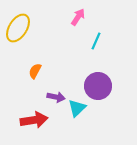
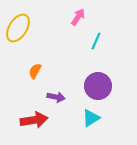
cyan triangle: moved 14 px right, 10 px down; rotated 12 degrees clockwise
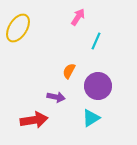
orange semicircle: moved 34 px right
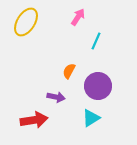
yellow ellipse: moved 8 px right, 6 px up
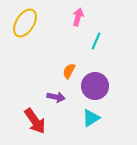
pink arrow: rotated 18 degrees counterclockwise
yellow ellipse: moved 1 px left, 1 px down
purple circle: moved 3 px left
red arrow: moved 1 px right, 1 px down; rotated 64 degrees clockwise
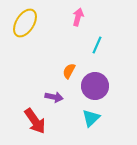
cyan line: moved 1 px right, 4 px down
purple arrow: moved 2 px left
cyan triangle: rotated 12 degrees counterclockwise
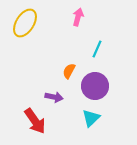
cyan line: moved 4 px down
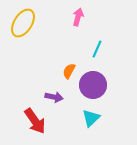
yellow ellipse: moved 2 px left
purple circle: moved 2 px left, 1 px up
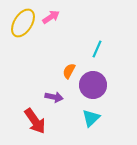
pink arrow: moved 27 px left; rotated 42 degrees clockwise
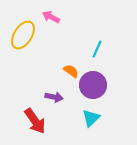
pink arrow: rotated 120 degrees counterclockwise
yellow ellipse: moved 12 px down
orange semicircle: moved 2 px right; rotated 98 degrees clockwise
